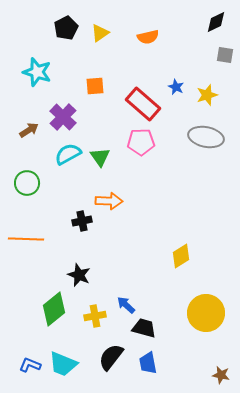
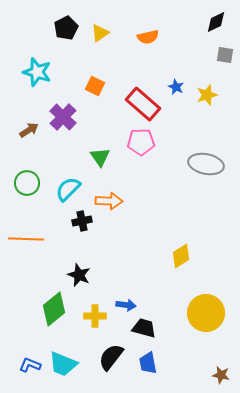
orange square: rotated 30 degrees clockwise
gray ellipse: moved 27 px down
cyan semicircle: moved 35 px down; rotated 16 degrees counterclockwise
blue arrow: rotated 144 degrees clockwise
yellow cross: rotated 10 degrees clockwise
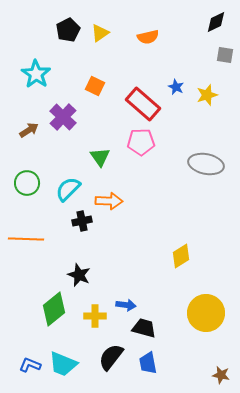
black pentagon: moved 2 px right, 2 px down
cyan star: moved 1 px left, 2 px down; rotated 16 degrees clockwise
